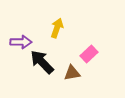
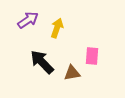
purple arrow: moved 7 px right, 22 px up; rotated 35 degrees counterclockwise
pink rectangle: moved 3 px right, 2 px down; rotated 42 degrees counterclockwise
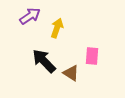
purple arrow: moved 2 px right, 4 px up
black arrow: moved 2 px right, 1 px up
brown triangle: moved 1 px left; rotated 42 degrees clockwise
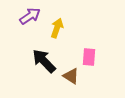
pink rectangle: moved 3 px left, 1 px down
brown triangle: moved 3 px down
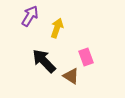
purple arrow: rotated 25 degrees counterclockwise
pink rectangle: moved 3 px left; rotated 24 degrees counterclockwise
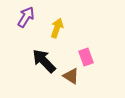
purple arrow: moved 4 px left, 1 px down
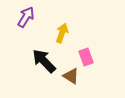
yellow arrow: moved 5 px right, 5 px down
